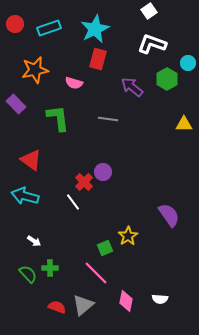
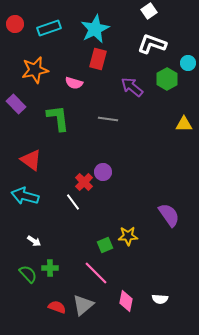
yellow star: rotated 30 degrees clockwise
green square: moved 3 px up
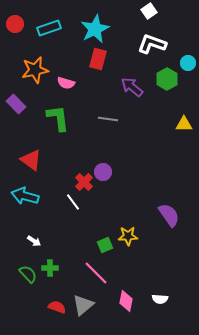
pink semicircle: moved 8 px left
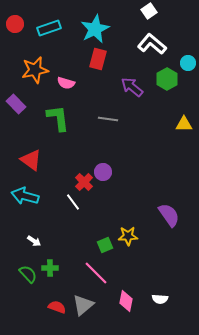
white L-shape: rotated 20 degrees clockwise
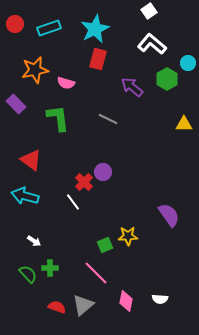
gray line: rotated 18 degrees clockwise
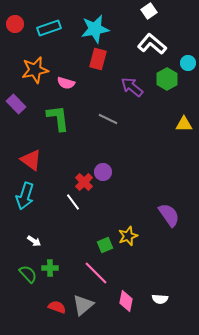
cyan star: rotated 16 degrees clockwise
cyan arrow: rotated 88 degrees counterclockwise
yellow star: rotated 18 degrees counterclockwise
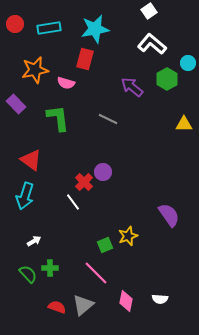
cyan rectangle: rotated 10 degrees clockwise
red rectangle: moved 13 px left
white arrow: rotated 64 degrees counterclockwise
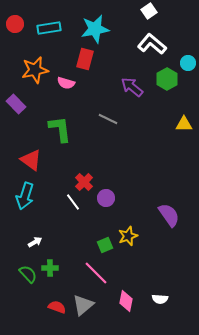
green L-shape: moved 2 px right, 11 px down
purple circle: moved 3 px right, 26 px down
white arrow: moved 1 px right, 1 px down
